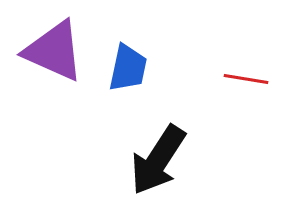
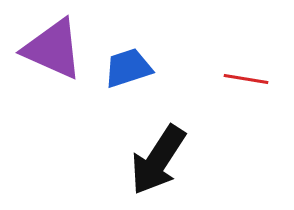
purple triangle: moved 1 px left, 2 px up
blue trapezoid: rotated 120 degrees counterclockwise
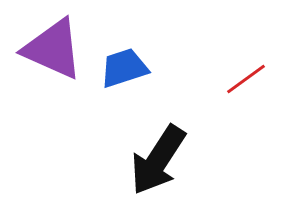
blue trapezoid: moved 4 px left
red line: rotated 45 degrees counterclockwise
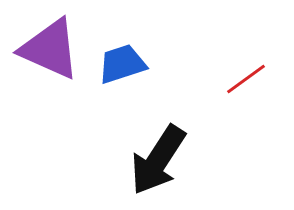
purple triangle: moved 3 px left
blue trapezoid: moved 2 px left, 4 px up
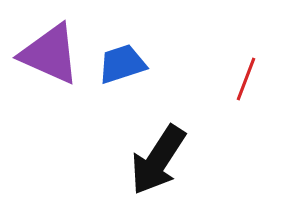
purple triangle: moved 5 px down
red line: rotated 33 degrees counterclockwise
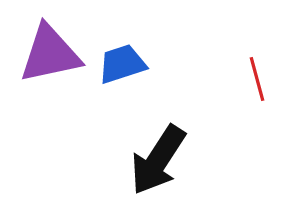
purple triangle: rotated 36 degrees counterclockwise
red line: moved 11 px right; rotated 36 degrees counterclockwise
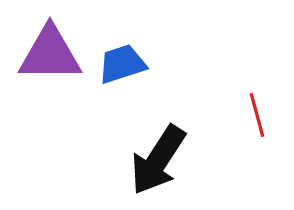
purple triangle: rotated 12 degrees clockwise
red line: moved 36 px down
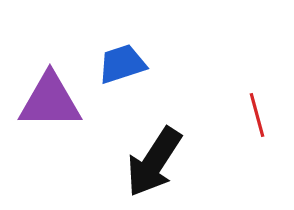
purple triangle: moved 47 px down
black arrow: moved 4 px left, 2 px down
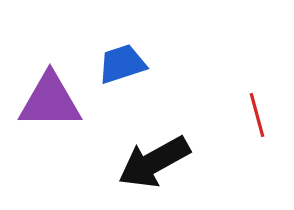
black arrow: rotated 28 degrees clockwise
